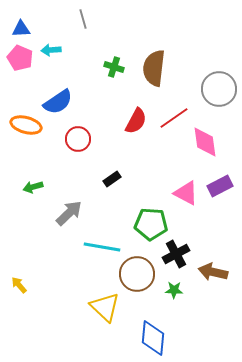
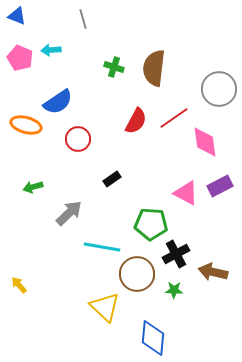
blue triangle: moved 4 px left, 13 px up; rotated 24 degrees clockwise
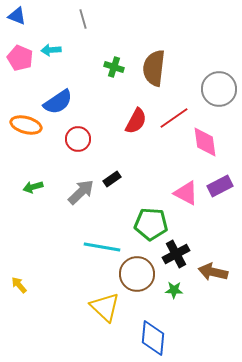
gray arrow: moved 12 px right, 21 px up
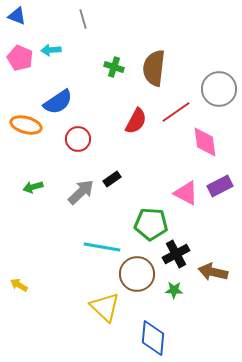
red line: moved 2 px right, 6 px up
yellow arrow: rotated 18 degrees counterclockwise
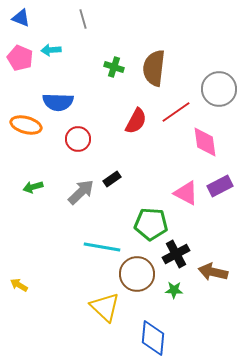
blue triangle: moved 4 px right, 2 px down
blue semicircle: rotated 36 degrees clockwise
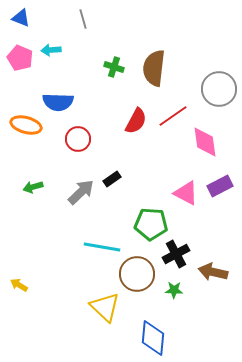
red line: moved 3 px left, 4 px down
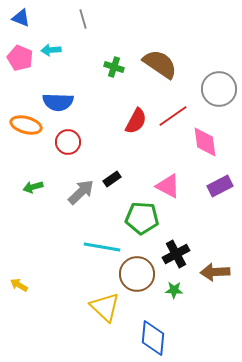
brown semicircle: moved 6 px right, 4 px up; rotated 117 degrees clockwise
red circle: moved 10 px left, 3 px down
pink triangle: moved 18 px left, 7 px up
green pentagon: moved 9 px left, 6 px up
brown arrow: moved 2 px right; rotated 16 degrees counterclockwise
